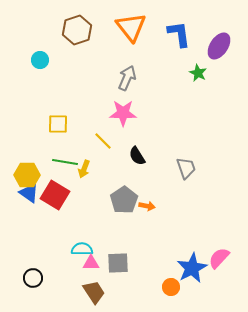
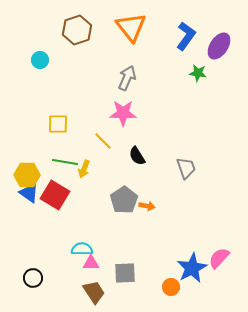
blue L-shape: moved 7 px right, 2 px down; rotated 44 degrees clockwise
green star: rotated 18 degrees counterclockwise
gray square: moved 7 px right, 10 px down
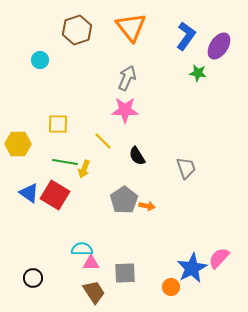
pink star: moved 2 px right, 3 px up
yellow hexagon: moved 9 px left, 31 px up
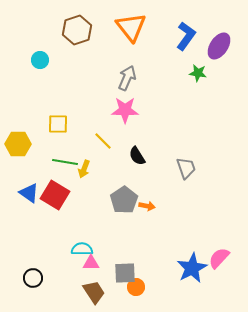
orange circle: moved 35 px left
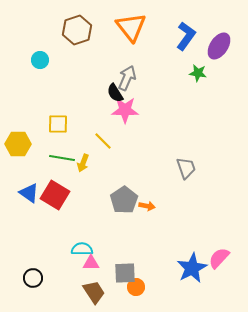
black semicircle: moved 22 px left, 63 px up
green line: moved 3 px left, 4 px up
yellow arrow: moved 1 px left, 6 px up
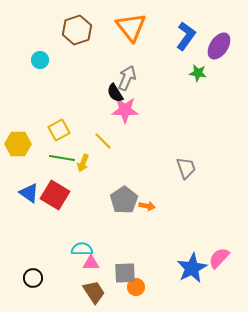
yellow square: moved 1 px right, 6 px down; rotated 30 degrees counterclockwise
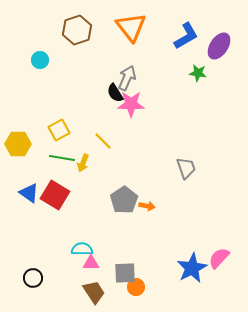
blue L-shape: rotated 24 degrees clockwise
pink star: moved 6 px right, 6 px up
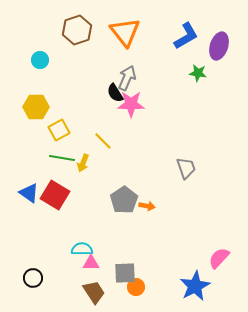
orange triangle: moved 6 px left, 5 px down
purple ellipse: rotated 16 degrees counterclockwise
yellow hexagon: moved 18 px right, 37 px up
blue star: moved 3 px right, 18 px down
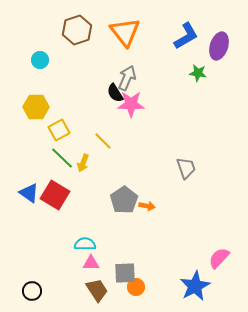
green line: rotated 35 degrees clockwise
cyan semicircle: moved 3 px right, 5 px up
black circle: moved 1 px left, 13 px down
brown trapezoid: moved 3 px right, 2 px up
